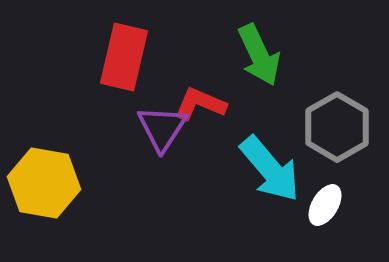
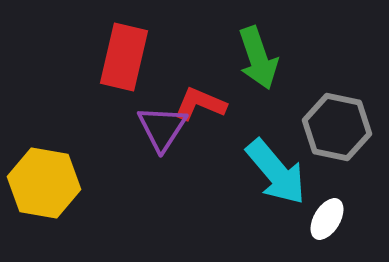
green arrow: moved 1 px left, 3 px down; rotated 6 degrees clockwise
gray hexagon: rotated 18 degrees counterclockwise
cyan arrow: moved 6 px right, 3 px down
white ellipse: moved 2 px right, 14 px down
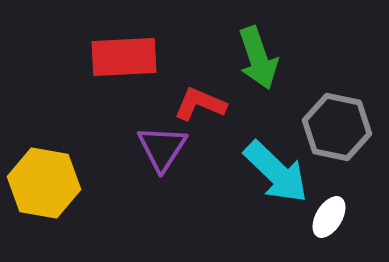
red rectangle: rotated 74 degrees clockwise
purple triangle: moved 20 px down
cyan arrow: rotated 6 degrees counterclockwise
white ellipse: moved 2 px right, 2 px up
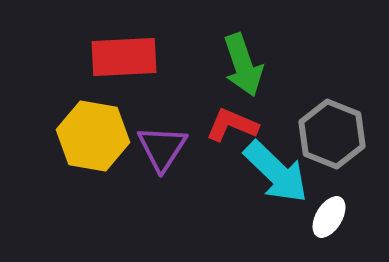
green arrow: moved 15 px left, 7 px down
red L-shape: moved 32 px right, 21 px down
gray hexagon: moved 5 px left, 7 px down; rotated 10 degrees clockwise
yellow hexagon: moved 49 px right, 47 px up
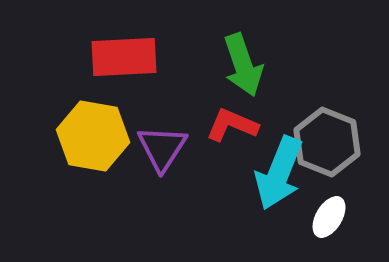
gray hexagon: moved 5 px left, 8 px down
cyan arrow: moved 3 px right, 1 px down; rotated 68 degrees clockwise
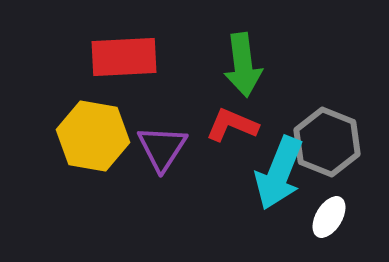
green arrow: rotated 12 degrees clockwise
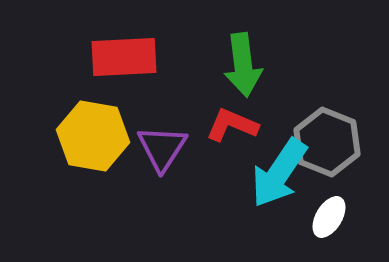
cyan arrow: rotated 12 degrees clockwise
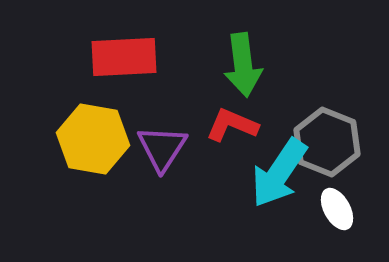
yellow hexagon: moved 3 px down
white ellipse: moved 8 px right, 8 px up; rotated 60 degrees counterclockwise
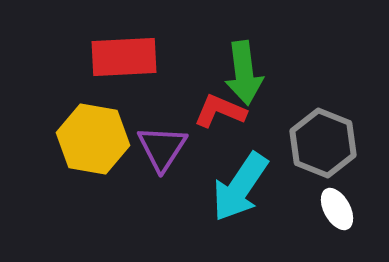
green arrow: moved 1 px right, 8 px down
red L-shape: moved 12 px left, 14 px up
gray hexagon: moved 4 px left, 1 px down
cyan arrow: moved 39 px left, 14 px down
